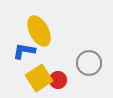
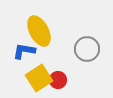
gray circle: moved 2 px left, 14 px up
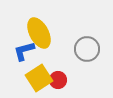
yellow ellipse: moved 2 px down
blue L-shape: rotated 25 degrees counterclockwise
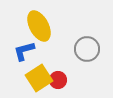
yellow ellipse: moved 7 px up
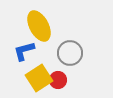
gray circle: moved 17 px left, 4 px down
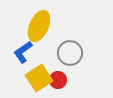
yellow ellipse: rotated 52 degrees clockwise
blue L-shape: moved 1 px left, 1 px down; rotated 20 degrees counterclockwise
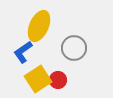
gray circle: moved 4 px right, 5 px up
yellow square: moved 1 px left, 1 px down
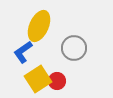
red circle: moved 1 px left, 1 px down
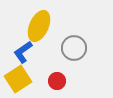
yellow square: moved 20 px left
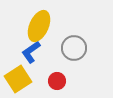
blue L-shape: moved 8 px right
